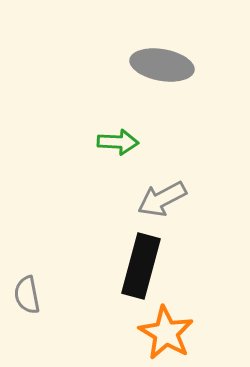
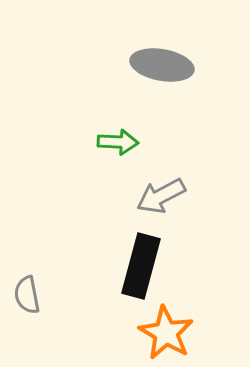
gray arrow: moved 1 px left, 3 px up
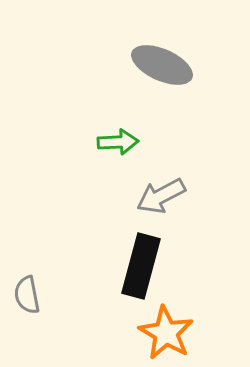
gray ellipse: rotated 14 degrees clockwise
green arrow: rotated 6 degrees counterclockwise
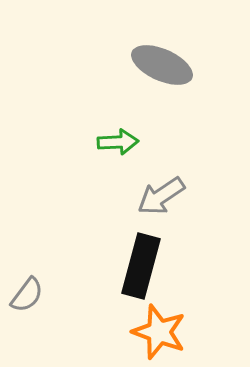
gray arrow: rotated 6 degrees counterclockwise
gray semicircle: rotated 132 degrees counterclockwise
orange star: moved 7 px left, 1 px up; rotated 10 degrees counterclockwise
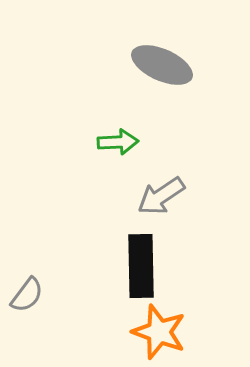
black rectangle: rotated 16 degrees counterclockwise
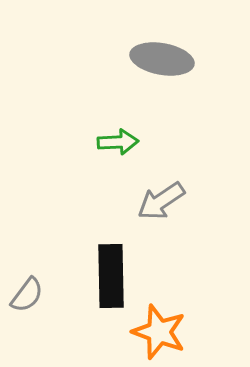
gray ellipse: moved 6 px up; rotated 14 degrees counterclockwise
gray arrow: moved 5 px down
black rectangle: moved 30 px left, 10 px down
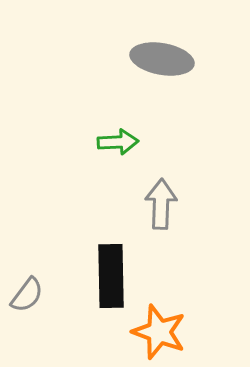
gray arrow: moved 3 px down; rotated 126 degrees clockwise
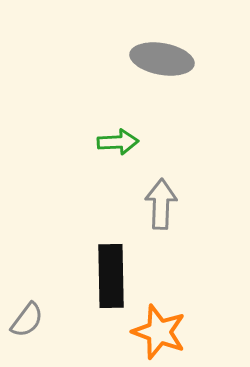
gray semicircle: moved 25 px down
